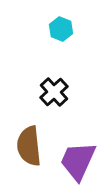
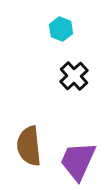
black cross: moved 20 px right, 16 px up
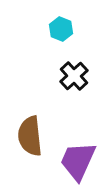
brown semicircle: moved 1 px right, 10 px up
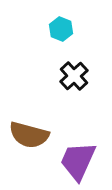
brown semicircle: moved 1 px left, 1 px up; rotated 69 degrees counterclockwise
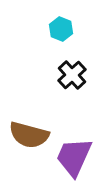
black cross: moved 2 px left, 1 px up
purple trapezoid: moved 4 px left, 4 px up
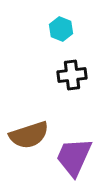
black cross: rotated 36 degrees clockwise
brown semicircle: rotated 33 degrees counterclockwise
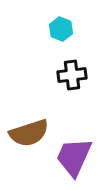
brown semicircle: moved 2 px up
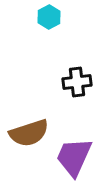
cyan hexagon: moved 12 px left, 12 px up; rotated 10 degrees clockwise
black cross: moved 5 px right, 7 px down
